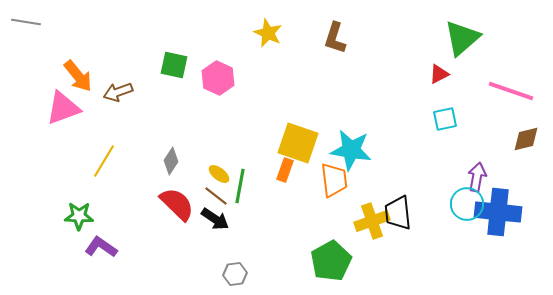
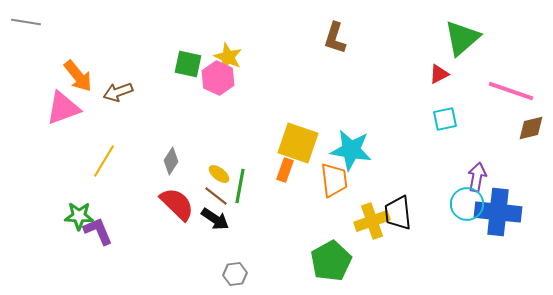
yellow star: moved 40 px left, 24 px down
green square: moved 14 px right, 1 px up
brown diamond: moved 5 px right, 11 px up
purple L-shape: moved 3 px left, 16 px up; rotated 32 degrees clockwise
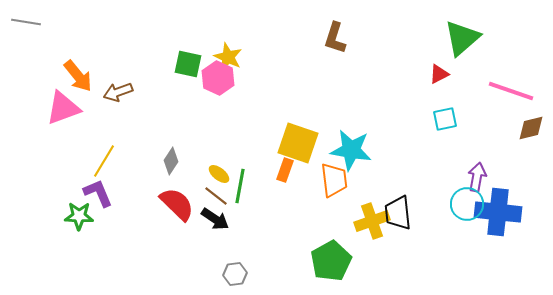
purple L-shape: moved 38 px up
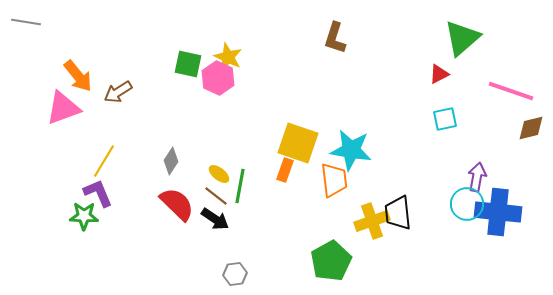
brown arrow: rotated 12 degrees counterclockwise
green star: moved 5 px right
